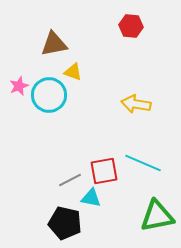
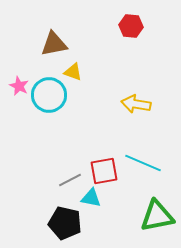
pink star: rotated 24 degrees counterclockwise
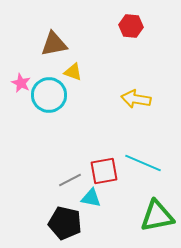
pink star: moved 2 px right, 3 px up
yellow arrow: moved 5 px up
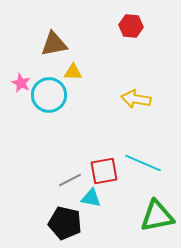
yellow triangle: rotated 18 degrees counterclockwise
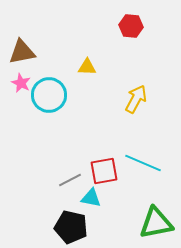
brown triangle: moved 32 px left, 8 px down
yellow triangle: moved 14 px right, 5 px up
yellow arrow: rotated 108 degrees clockwise
green triangle: moved 1 px left, 7 px down
black pentagon: moved 6 px right, 4 px down
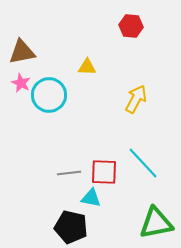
cyan line: rotated 24 degrees clockwise
red square: moved 1 px down; rotated 12 degrees clockwise
gray line: moved 1 px left, 7 px up; rotated 20 degrees clockwise
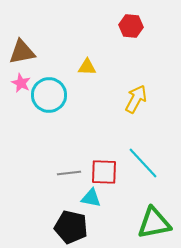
green triangle: moved 2 px left
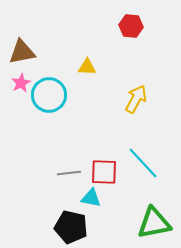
pink star: rotated 18 degrees clockwise
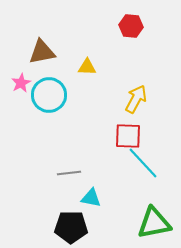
brown triangle: moved 20 px right
red square: moved 24 px right, 36 px up
black pentagon: rotated 12 degrees counterclockwise
